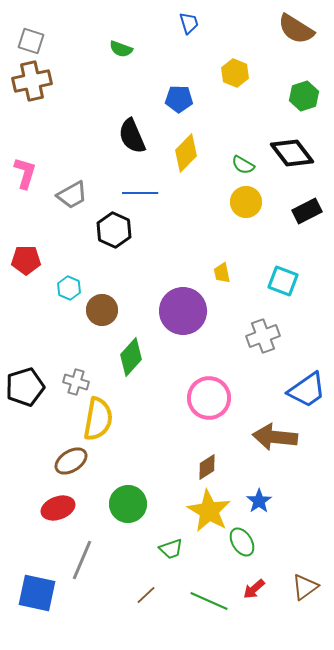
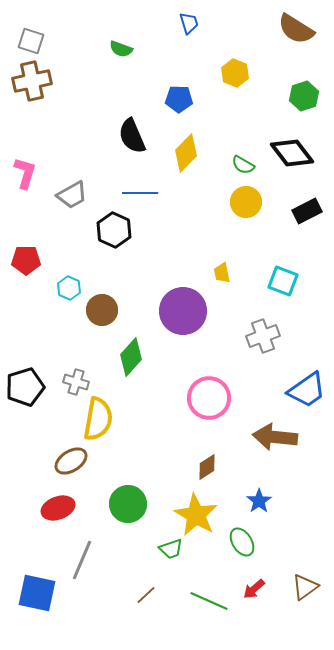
yellow star at (209, 511): moved 13 px left, 4 px down
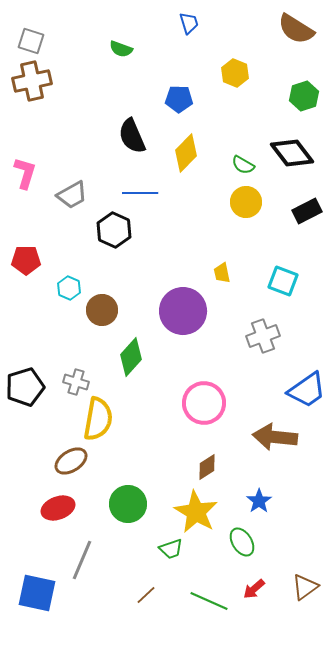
pink circle at (209, 398): moved 5 px left, 5 px down
yellow star at (196, 515): moved 3 px up
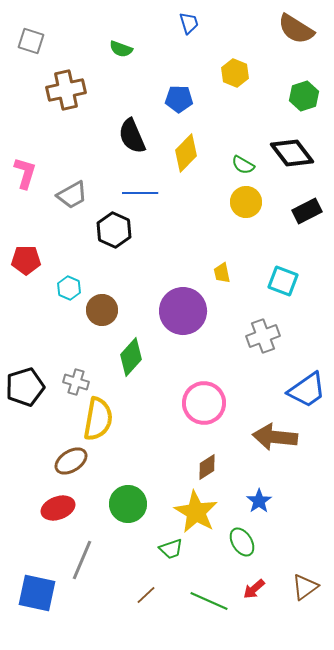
brown cross at (32, 81): moved 34 px right, 9 px down
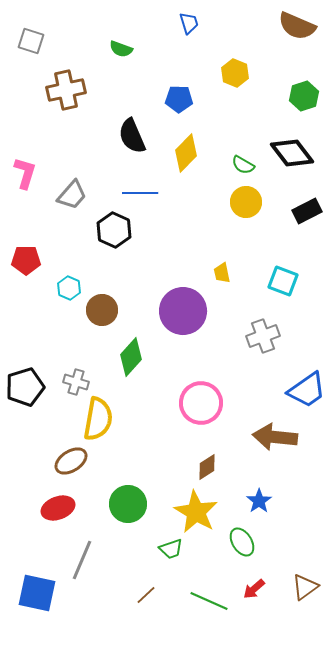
brown semicircle at (296, 29): moved 1 px right, 3 px up; rotated 9 degrees counterclockwise
gray trapezoid at (72, 195): rotated 20 degrees counterclockwise
pink circle at (204, 403): moved 3 px left
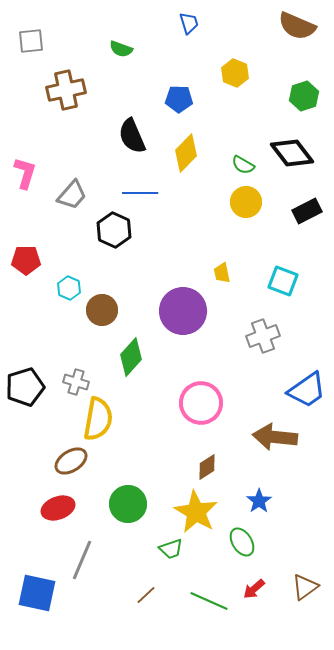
gray square at (31, 41): rotated 24 degrees counterclockwise
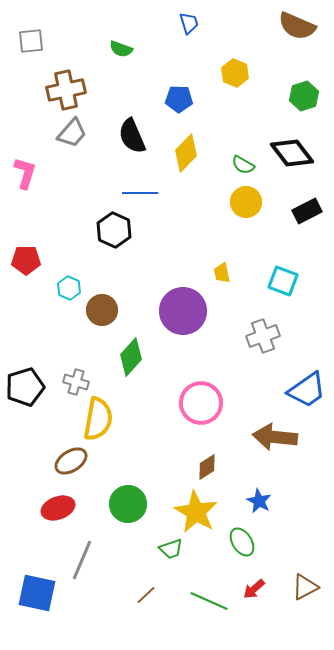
gray trapezoid at (72, 195): moved 62 px up
blue star at (259, 501): rotated 10 degrees counterclockwise
brown triangle at (305, 587): rotated 8 degrees clockwise
